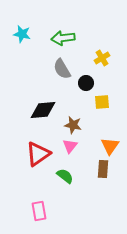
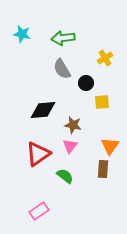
yellow cross: moved 3 px right
pink rectangle: rotated 66 degrees clockwise
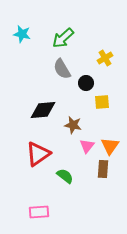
green arrow: rotated 35 degrees counterclockwise
pink triangle: moved 17 px right
pink rectangle: moved 1 px down; rotated 30 degrees clockwise
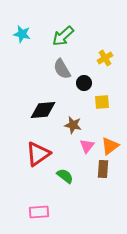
green arrow: moved 2 px up
black circle: moved 2 px left
orange triangle: rotated 18 degrees clockwise
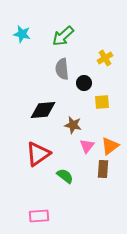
gray semicircle: rotated 25 degrees clockwise
pink rectangle: moved 4 px down
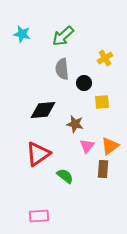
brown star: moved 2 px right, 1 px up
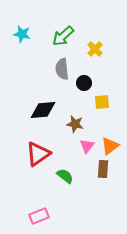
yellow cross: moved 10 px left, 9 px up; rotated 14 degrees counterclockwise
pink rectangle: rotated 18 degrees counterclockwise
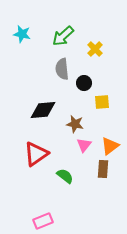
pink triangle: moved 3 px left, 1 px up
red triangle: moved 2 px left
pink rectangle: moved 4 px right, 5 px down
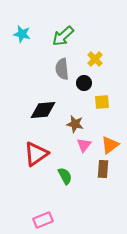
yellow cross: moved 10 px down
orange triangle: moved 1 px up
green semicircle: rotated 24 degrees clockwise
pink rectangle: moved 1 px up
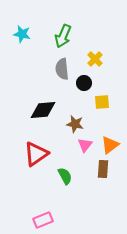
green arrow: rotated 25 degrees counterclockwise
pink triangle: moved 1 px right
